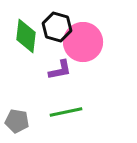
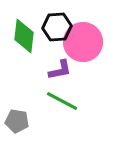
black hexagon: rotated 20 degrees counterclockwise
green diamond: moved 2 px left
green line: moved 4 px left, 11 px up; rotated 40 degrees clockwise
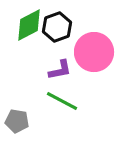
black hexagon: rotated 16 degrees counterclockwise
green diamond: moved 5 px right, 11 px up; rotated 56 degrees clockwise
pink circle: moved 11 px right, 10 px down
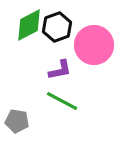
pink circle: moved 7 px up
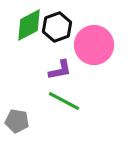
green line: moved 2 px right
